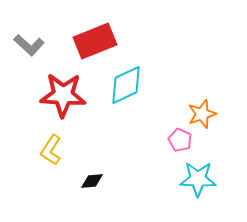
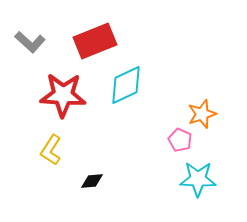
gray L-shape: moved 1 px right, 3 px up
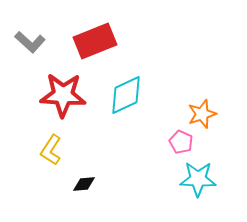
cyan diamond: moved 10 px down
pink pentagon: moved 1 px right, 2 px down
black diamond: moved 8 px left, 3 px down
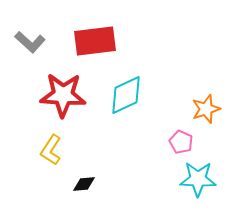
red rectangle: rotated 15 degrees clockwise
orange star: moved 4 px right, 5 px up
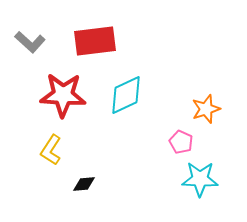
cyan star: moved 2 px right
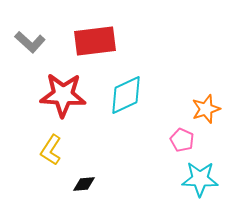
pink pentagon: moved 1 px right, 2 px up
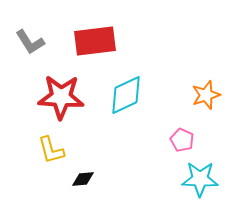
gray L-shape: rotated 16 degrees clockwise
red star: moved 2 px left, 2 px down
orange star: moved 14 px up
yellow L-shape: rotated 48 degrees counterclockwise
black diamond: moved 1 px left, 5 px up
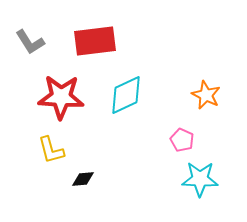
orange star: rotated 28 degrees counterclockwise
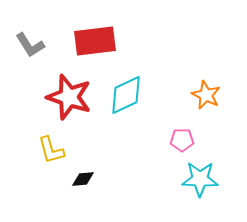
gray L-shape: moved 3 px down
red star: moved 8 px right; rotated 15 degrees clockwise
pink pentagon: rotated 25 degrees counterclockwise
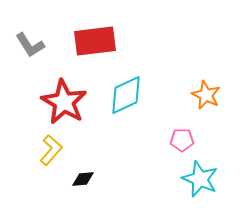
red star: moved 5 px left, 5 px down; rotated 12 degrees clockwise
yellow L-shape: rotated 124 degrees counterclockwise
cyan star: rotated 21 degrees clockwise
